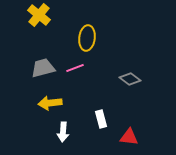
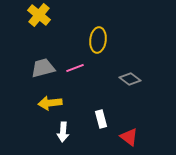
yellow ellipse: moved 11 px right, 2 px down
red triangle: rotated 30 degrees clockwise
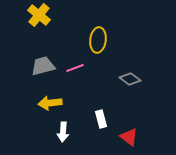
gray trapezoid: moved 2 px up
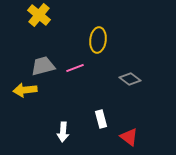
yellow arrow: moved 25 px left, 13 px up
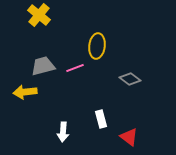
yellow ellipse: moved 1 px left, 6 px down
yellow arrow: moved 2 px down
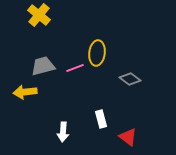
yellow ellipse: moved 7 px down
red triangle: moved 1 px left
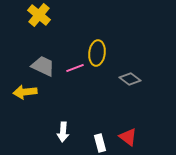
gray trapezoid: rotated 40 degrees clockwise
white rectangle: moved 1 px left, 24 px down
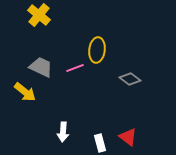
yellow ellipse: moved 3 px up
gray trapezoid: moved 2 px left, 1 px down
yellow arrow: rotated 135 degrees counterclockwise
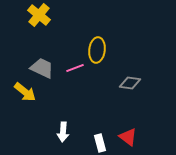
gray trapezoid: moved 1 px right, 1 px down
gray diamond: moved 4 px down; rotated 30 degrees counterclockwise
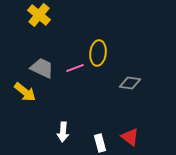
yellow ellipse: moved 1 px right, 3 px down
red triangle: moved 2 px right
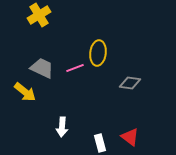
yellow cross: rotated 20 degrees clockwise
white arrow: moved 1 px left, 5 px up
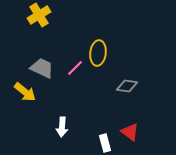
pink line: rotated 24 degrees counterclockwise
gray diamond: moved 3 px left, 3 px down
red triangle: moved 5 px up
white rectangle: moved 5 px right
